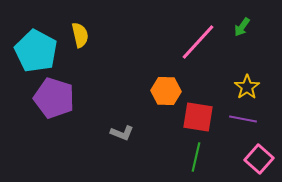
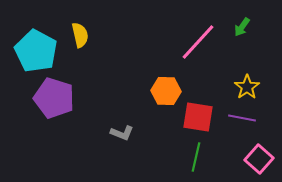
purple line: moved 1 px left, 1 px up
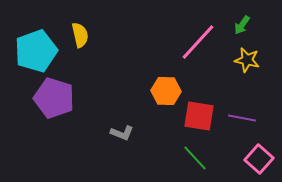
green arrow: moved 2 px up
cyan pentagon: rotated 24 degrees clockwise
yellow star: moved 27 px up; rotated 25 degrees counterclockwise
red square: moved 1 px right, 1 px up
green line: moved 1 px left, 1 px down; rotated 56 degrees counterclockwise
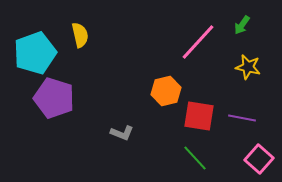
cyan pentagon: moved 1 px left, 2 px down
yellow star: moved 1 px right, 7 px down
orange hexagon: rotated 16 degrees counterclockwise
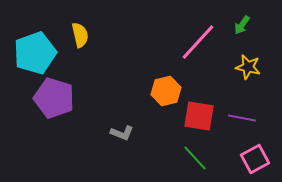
pink square: moved 4 px left; rotated 20 degrees clockwise
